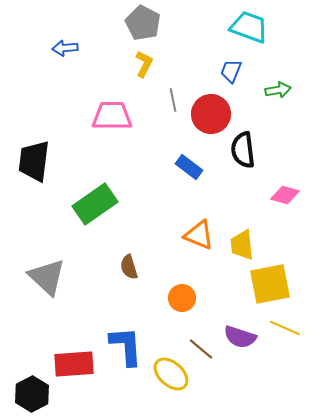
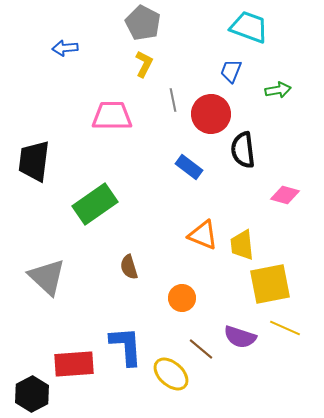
orange triangle: moved 4 px right
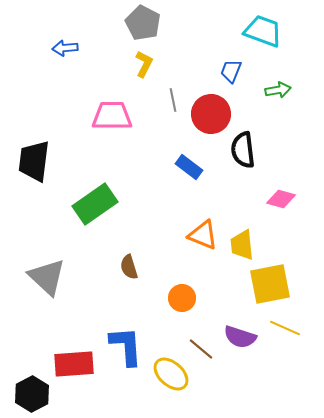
cyan trapezoid: moved 14 px right, 4 px down
pink diamond: moved 4 px left, 4 px down
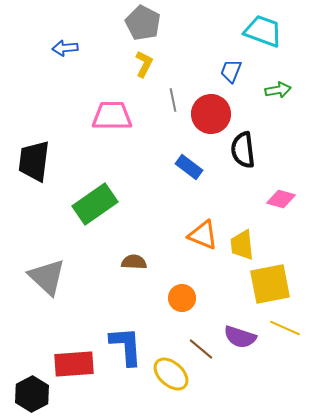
brown semicircle: moved 5 px right, 5 px up; rotated 110 degrees clockwise
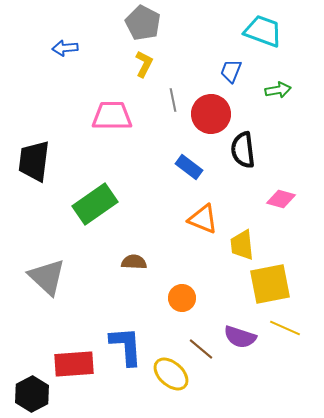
orange triangle: moved 16 px up
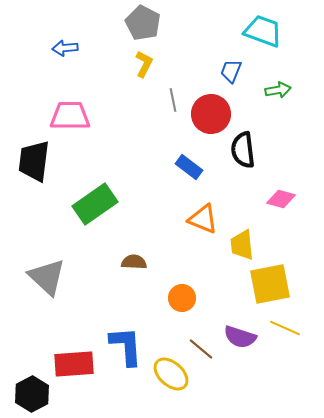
pink trapezoid: moved 42 px left
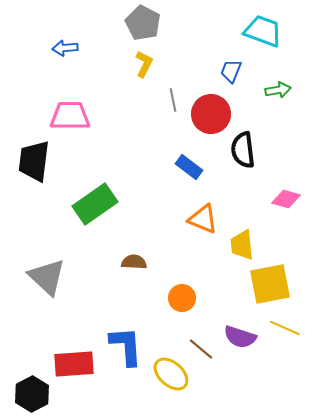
pink diamond: moved 5 px right
